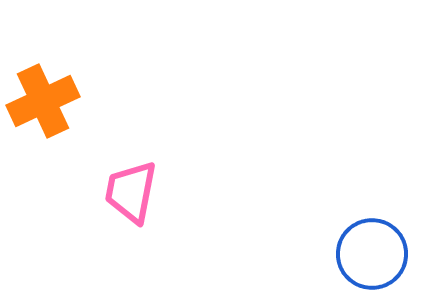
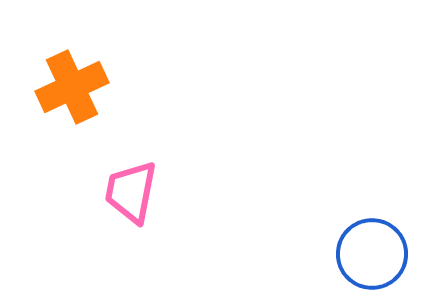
orange cross: moved 29 px right, 14 px up
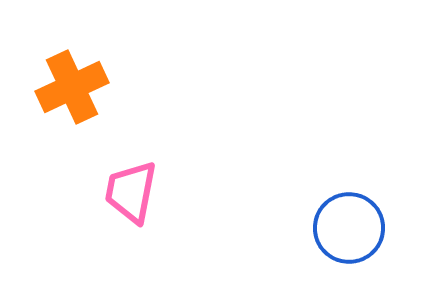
blue circle: moved 23 px left, 26 px up
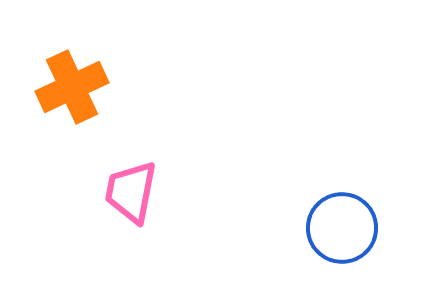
blue circle: moved 7 px left
